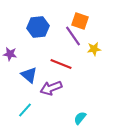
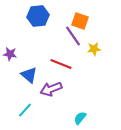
blue hexagon: moved 11 px up
purple arrow: moved 1 px down
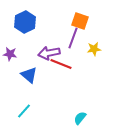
blue hexagon: moved 13 px left, 6 px down; rotated 20 degrees counterclockwise
purple line: moved 2 px down; rotated 55 degrees clockwise
purple arrow: moved 2 px left, 36 px up; rotated 10 degrees clockwise
cyan line: moved 1 px left, 1 px down
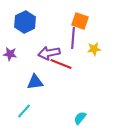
purple line: rotated 15 degrees counterclockwise
blue triangle: moved 6 px right, 7 px down; rotated 48 degrees counterclockwise
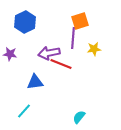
orange square: rotated 36 degrees counterclockwise
cyan semicircle: moved 1 px left, 1 px up
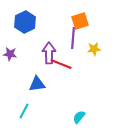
purple arrow: rotated 100 degrees clockwise
blue triangle: moved 2 px right, 2 px down
cyan line: rotated 14 degrees counterclockwise
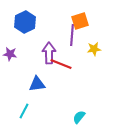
purple line: moved 1 px left, 3 px up
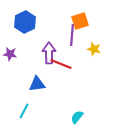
yellow star: rotated 24 degrees clockwise
cyan semicircle: moved 2 px left
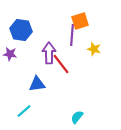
blue hexagon: moved 4 px left, 8 px down; rotated 25 degrees counterclockwise
red line: rotated 30 degrees clockwise
cyan line: rotated 21 degrees clockwise
